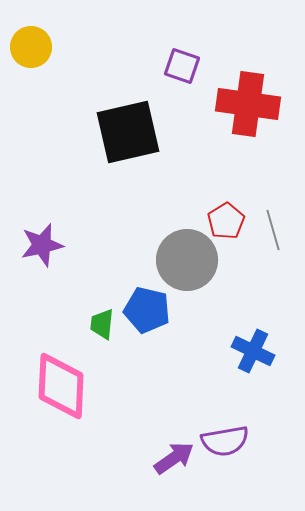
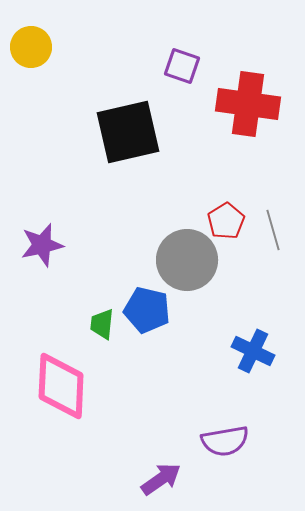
purple arrow: moved 13 px left, 21 px down
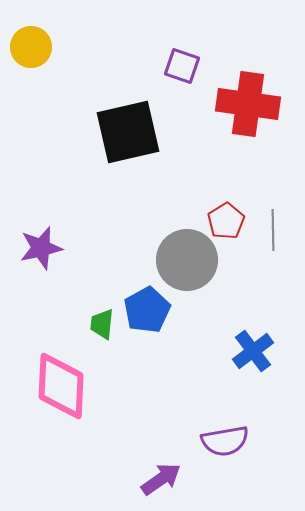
gray line: rotated 15 degrees clockwise
purple star: moved 1 px left, 3 px down
blue pentagon: rotated 30 degrees clockwise
blue cross: rotated 27 degrees clockwise
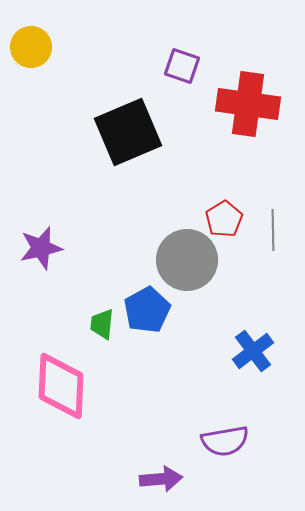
black square: rotated 10 degrees counterclockwise
red pentagon: moved 2 px left, 2 px up
purple arrow: rotated 30 degrees clockwise
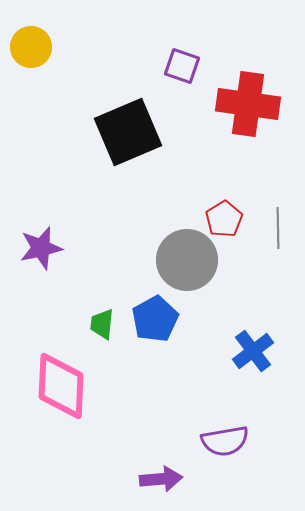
gray line: moved 5 px right, 2 px up
blue pentagon: moved 8 px right, 9 px down
